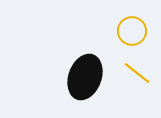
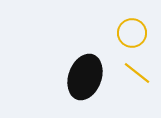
yellow circle: moved 2 px down
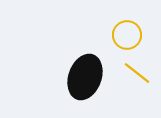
yellow circle: moved 5 px left, 2 px down
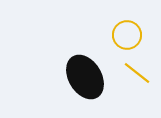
black ellipse: rotated 51 degrees counterclockwise
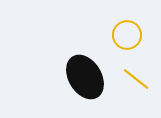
yellow line: moved 1 px left, 6 px down
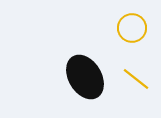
yellow circle: moved 5 px right, 7 px up
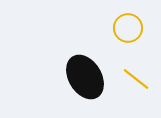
yellow circle: moved 4 px left
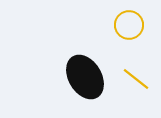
yellow circle: moved 1 px right, 3 px up
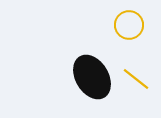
black ellipse: moved 7 px right
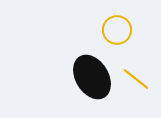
yellow circle: moved 12 px left, 5 px down
